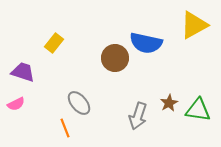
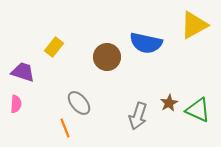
yellow rectangle: moved 4 px down
brown circle: moved 8 px left, 1 px up
pink semicircle: rotated 60 degrees counterclockwise
green triangle: rotated 16 degrees clockwise
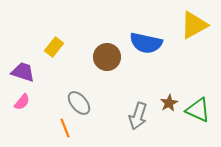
pink semicircle: moved 6 px right, 2 px up; rotated 36 degrees clockwise
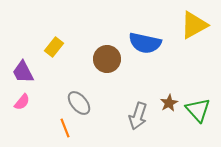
blue semicircle: moved 1 px left
brown circle: moved 2 px down
purple trapezoid: rotated 135 degrees counterclockwise
green triangle: rotated 24 degrees clockwise
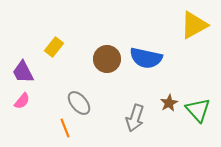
blue semicircle: moved 1 px right, 15 px down
pink semicircle: moved 1 px up
gray arrow: moved 3 px left, 2 px down
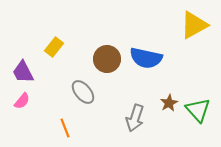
gray ellipse: moved 4 px right, 11 px up
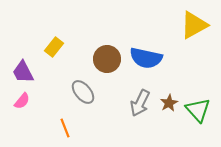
gray arrow: moved 5 px right, 15 px up; rotated 8 degrees clockwise
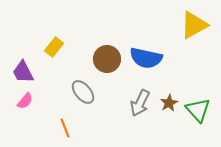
pink semicircle: moved 3 px right
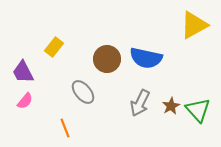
brown star: moved 2 px right, 3 px down
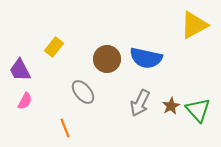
purple trapezoid: moved 3 px left, 2 px up
pink semicircle: rotated 12 degrees counterclockwise
